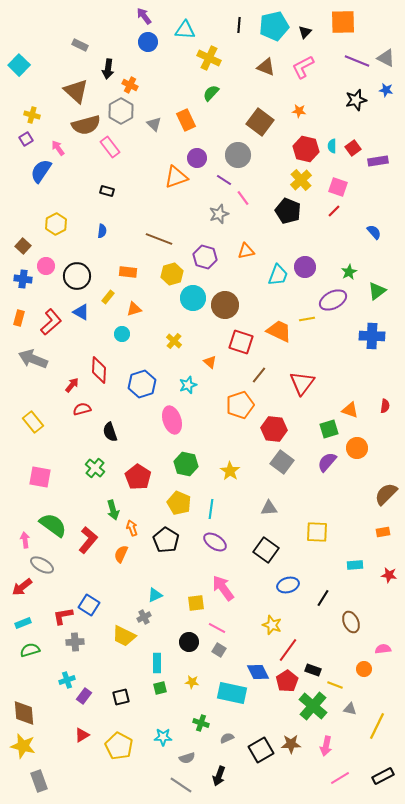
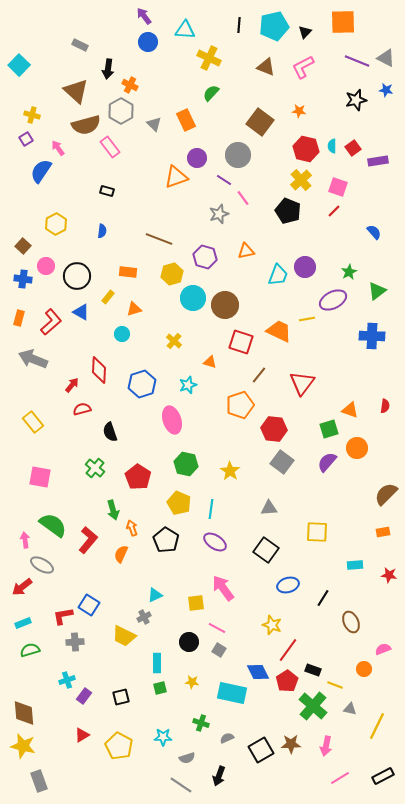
orange triangle at (210, 362): rotated 24 degrees counterclockwise
pink semicircle at (383, 649): rotated 14 degrees counterclockwise
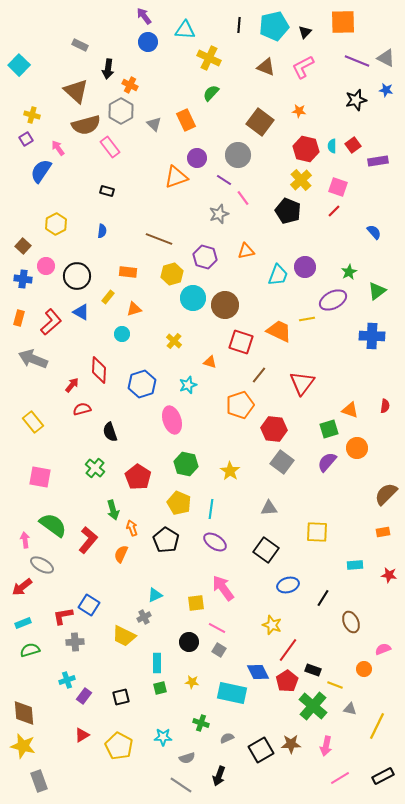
red square at (353, 148): moved 3 px up
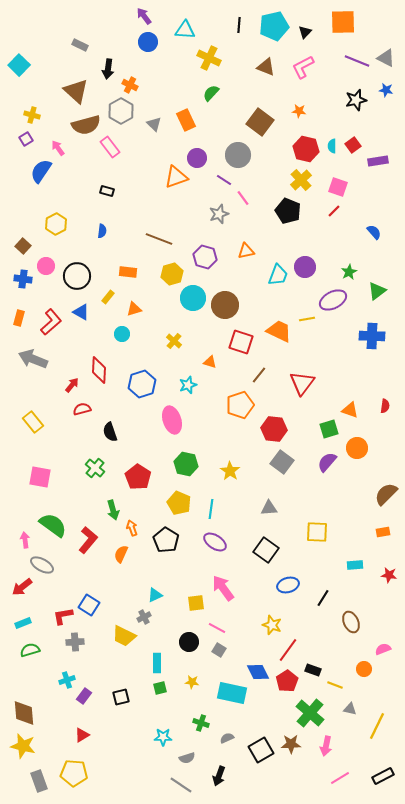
green cross at (313, 706): moved 3 px left, 7 px down
yellow pentagon at (119, 746): moved 45 px left, 27 px down; rotated 24 degrees counterclockwise
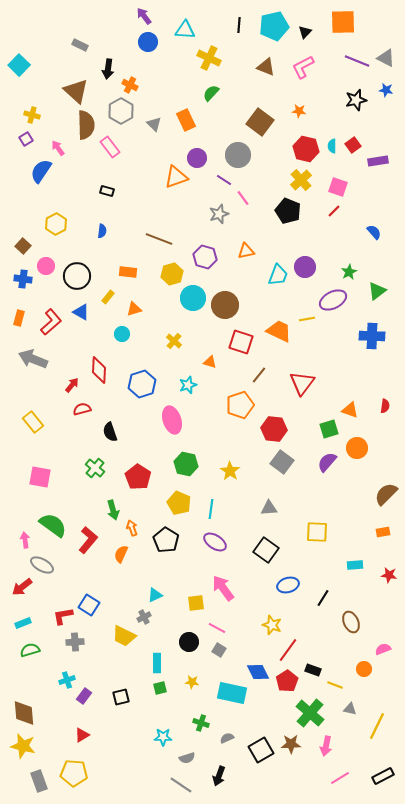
brown semicircle at (86, 125): rotated 76 degrees counterclockwise
